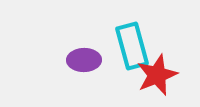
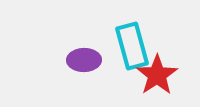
red star: rotated 12 degrees counterclockwise
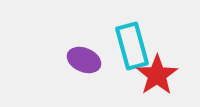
purple ellipse: rotated 24 degrees clockwise
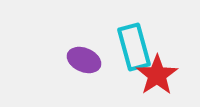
cyan rectangle: moved 2 px right, 1 px down
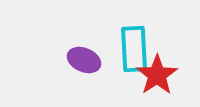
cyan rectangle: moved 2 px down; rotated 12 degrees clockwise
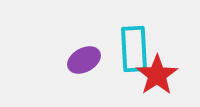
purple ellipse: rotated 52 degrees counterclockwise
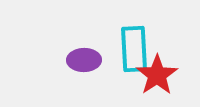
purple ellipse: rotated 28 degrees clockwise
